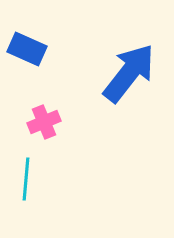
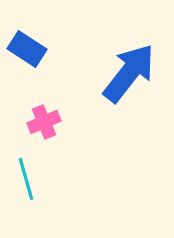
blue rectangle: rotated 9 degrees clockwise
cyan line: rotated 21 degrees counterclockwise
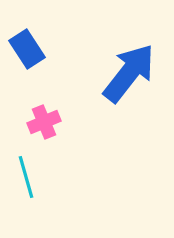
blue rectangle: rotated 24 degrees clockwise
cyan line: moved 2 px up
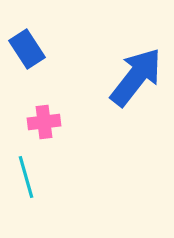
blue arrow: moved 7 px right, 4 px down
pink cross: rotated 16 degrees clockwise
